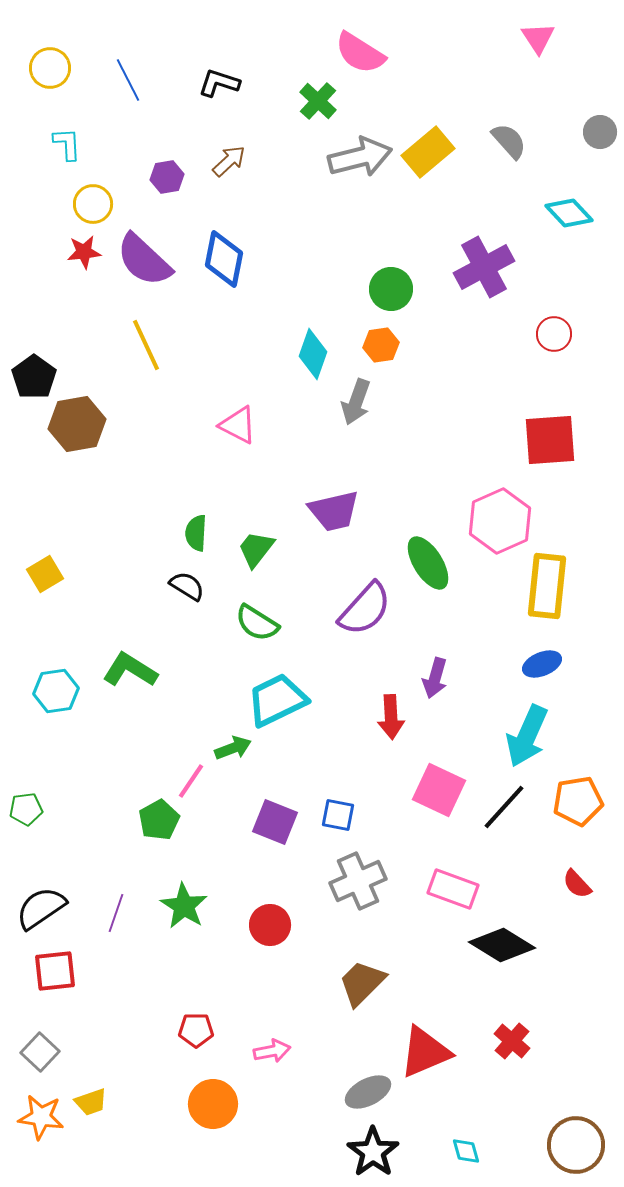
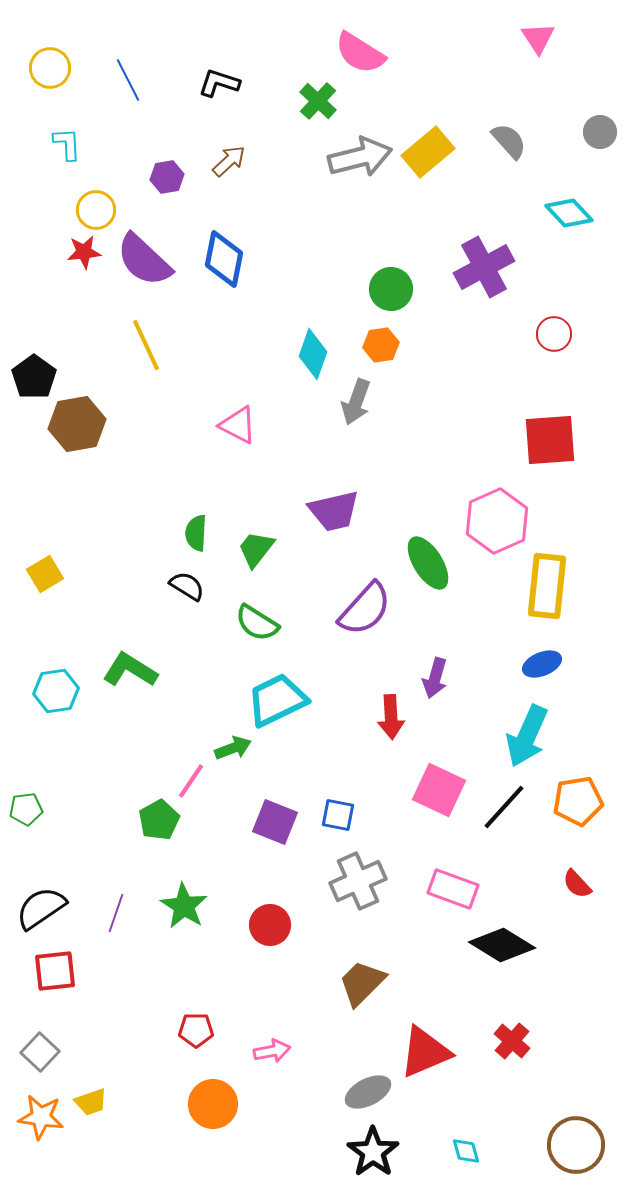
yellow circle at (93, 204): moved 3 px right, 6 px down
pink hexagon at (500, 521): moved 3 px left
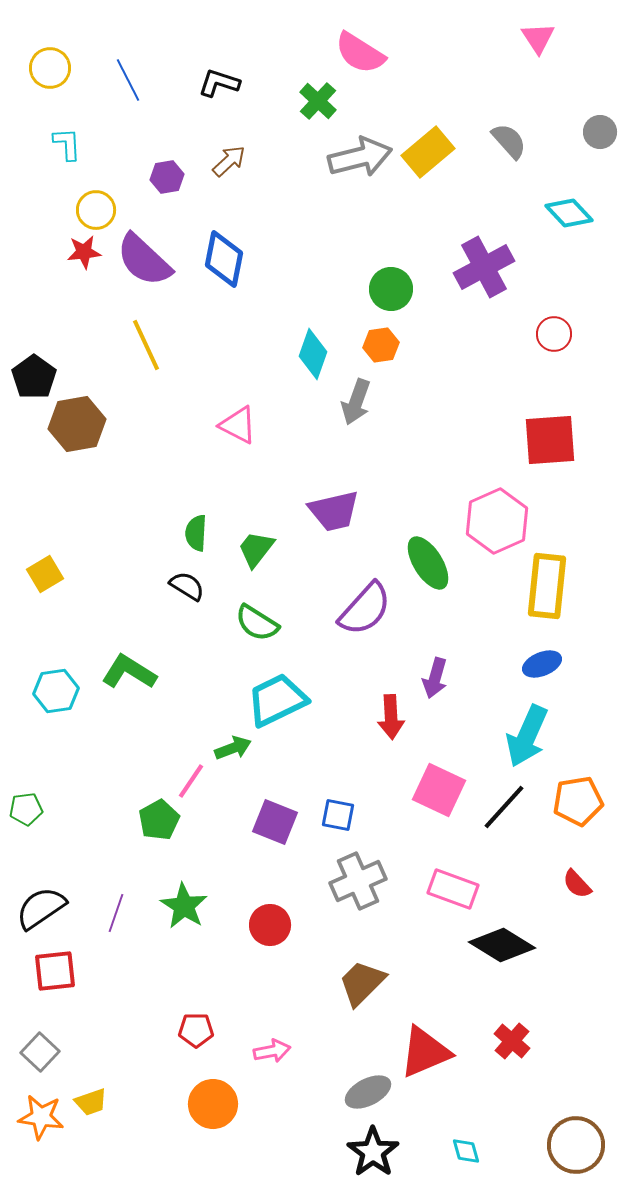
green L-shape at (130, 670): moved 1 px left, 2 px down
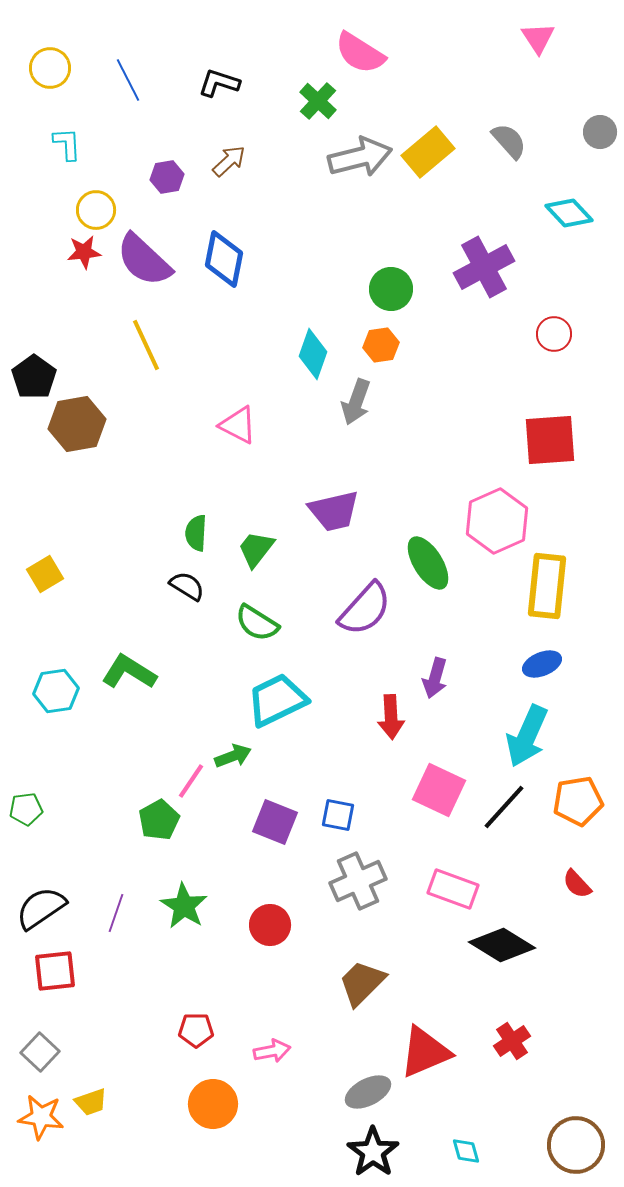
green arrow at (233, 748): moved 8 px down
red cross at (512, 1041): rotated 15 degrees clockwise
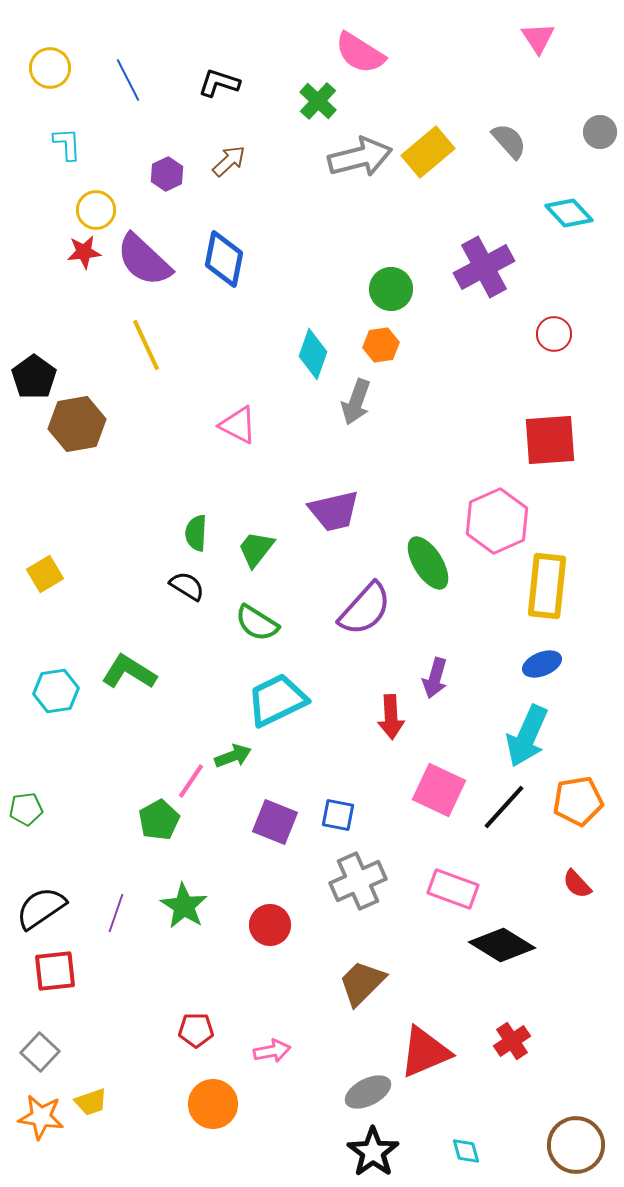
purple hexagon at (167, 177): moved 3 px up; rotated 16 degrees counterclockwise
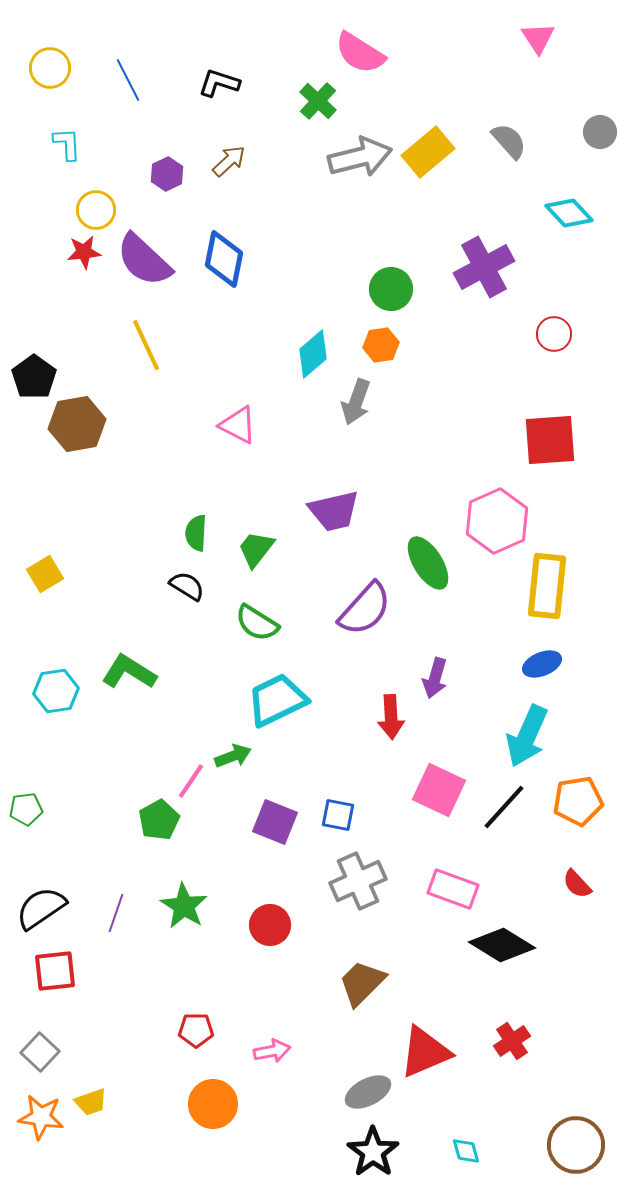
cyan diamond at (313, 354): rotated 30 degrees clockwise
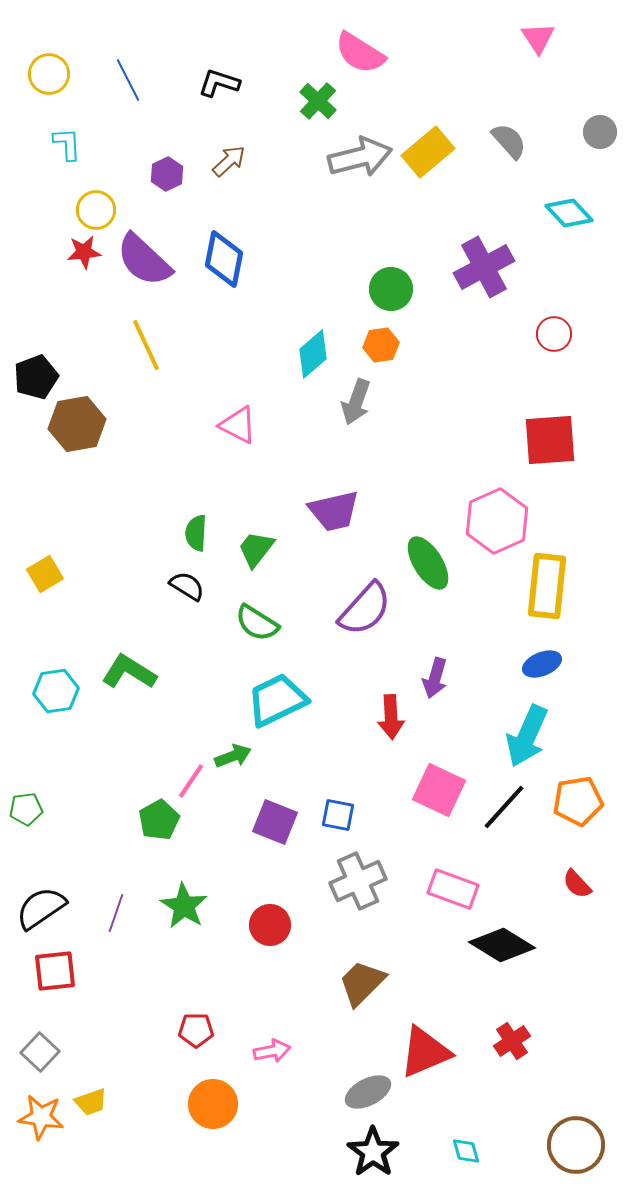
yellow circle at (50, 68): moved 1 px left, 6 px down
black pentagon at (34, 377): moved 2 px right; rotated 15 degrees clockwise
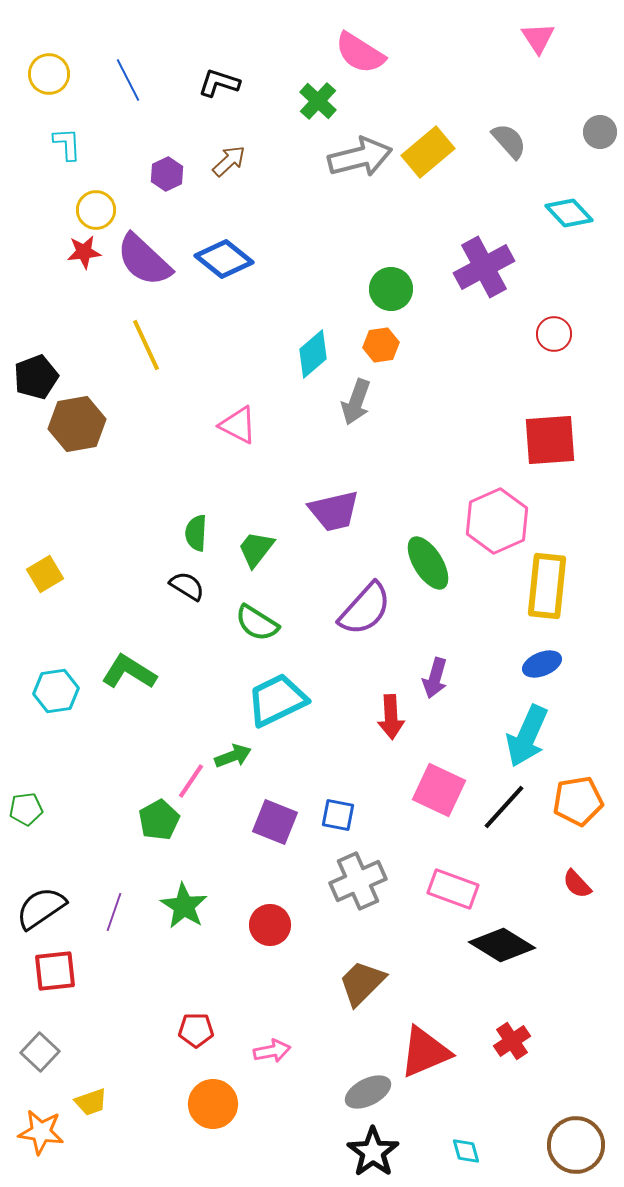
blue diamond at (224, 259): rotated 62 degrees counterclockwise
purple line at (116, 913): moved 2 px left, 1 px up
orange star at (41, 1117): moved 15 px down
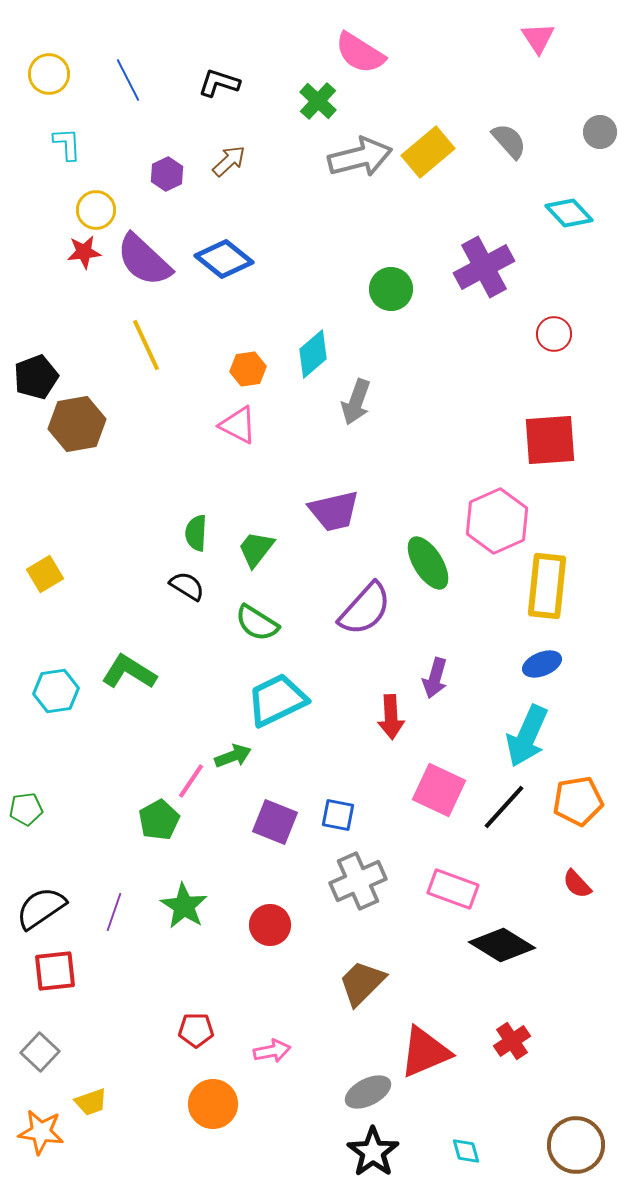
orange hexagon at (381, 345): moved 133 px left, 24 px down
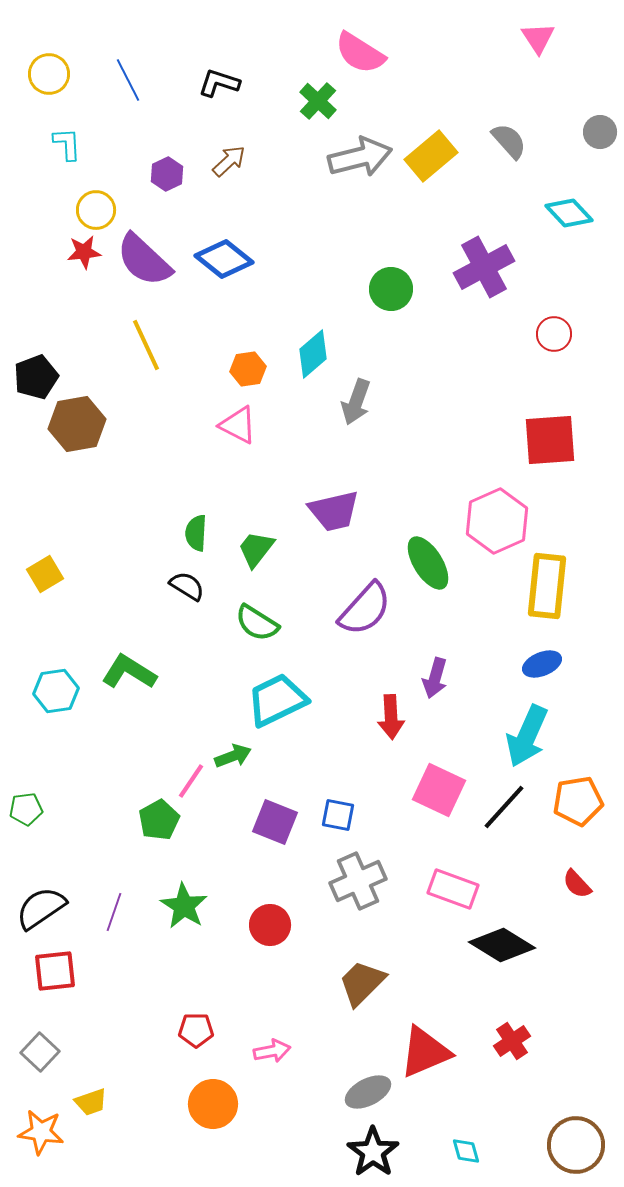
yellow rectangle at (428, 152): moved 3 px right, 4 px down
